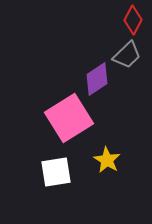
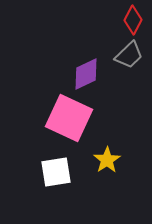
gray trapezoid: moved 2 px right
purple diamond: moved 11 px left, 5 px up; rotated 8 degrees clockwise
pink square: rotated 33 degrees counterclockwise
yellow star: rotated 8 degrees clockwise
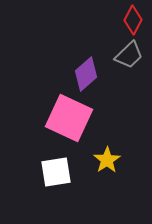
purple diamond: rotated 16 degrees counterclockwise
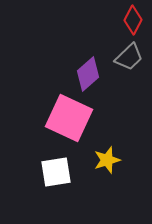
gray trapezoid: moved 2 px down
purple diamond: moved 2 px right
yellow star: rotated 16 degrees clockwise
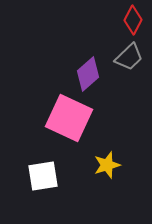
yellow star: moved 5 px down
white square: moved 13 px left, 4 px down
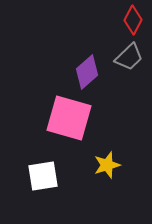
purple diamond: moved 1 px left, 2 px up
pink square: rotated 9 degrees counterclockwise
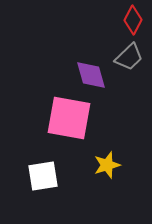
purple diamond: moved 4 px right, 3 px down; rotated 64 degrees counterclockwise
pink square: rotated 6 degrees counterclockwise
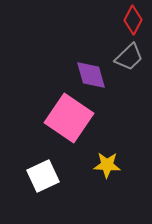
pink square: rotated 24 degrees clockwise
yellow star: rotated 20 degrees clockwise
white square: rotated 16 degrees counterclockwise
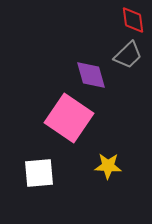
red diamond: rotated 36 degrees counterclockwise
gray trapezoid: moved 1 px left, 2 px up
yellow star: moved 1 px right, 1 px down
white square: moved 4 px left, 3 px up; rotated 20 degrees clockwise
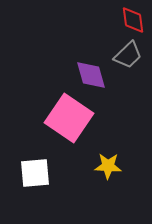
white square: moved 4 px left
